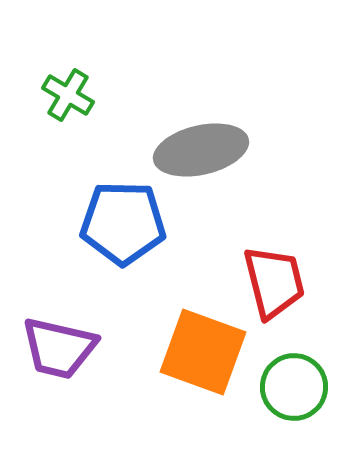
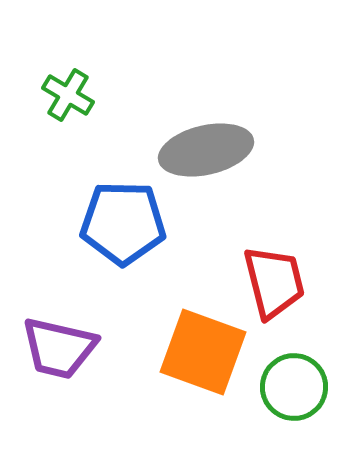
gray ellipse: moved 5 px right
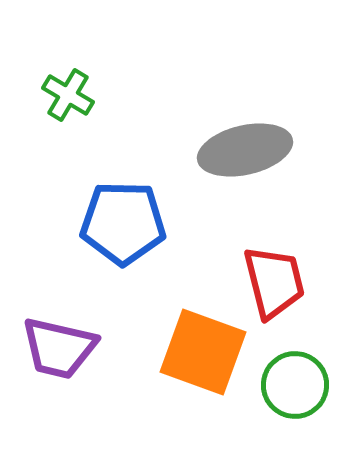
gray ellipse: moved 39 px right
green circle: moved 1 px right, 2 px up
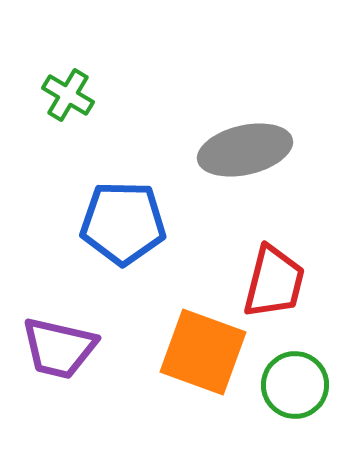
red trapezoid: rotated 28 degrees clockwise
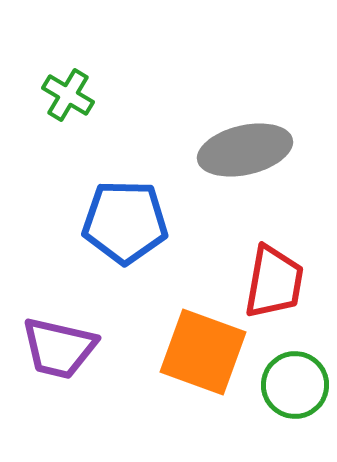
blue pentagon: moved 2 px right, 1 px up
red trapezoid: rotated 4 degrees counterclockwise
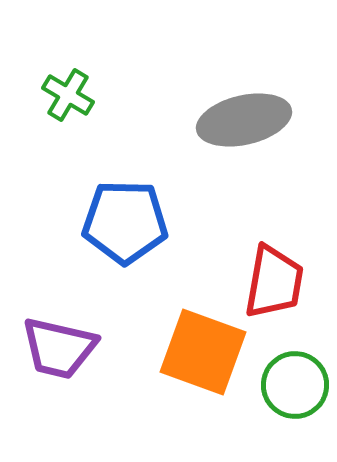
gray ellipse: moved 1 px left, 30 px up
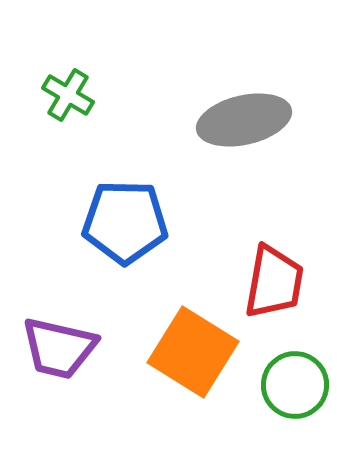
orange square: moved 10 px left; rotated 12 degrees clockwise
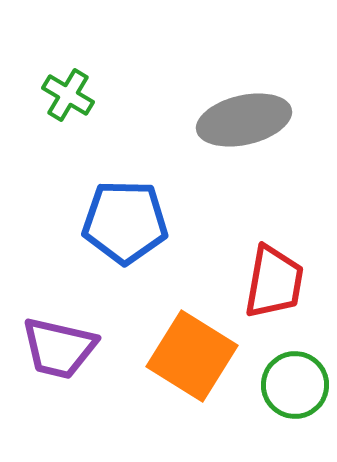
orange square: moved 1 px left, 4 px down
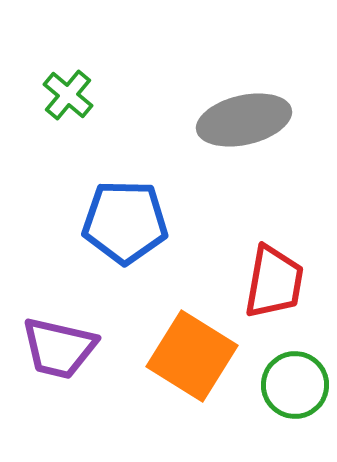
green cross: rotated 9 degrees clockwise
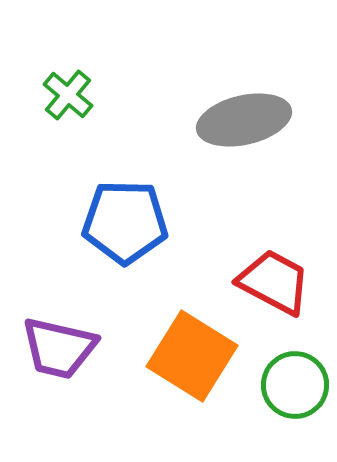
red trapezoid: rotated 72 degrees counterclockwise
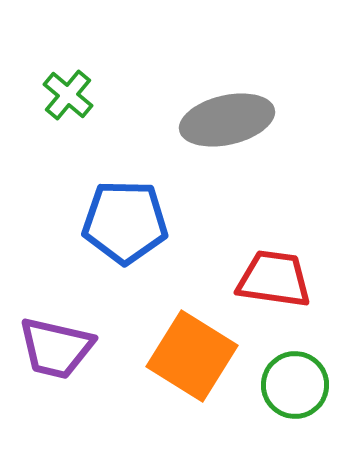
gray ellipse: moved 17 px left
red trapezoid: moved 3 px up; rotated 20 degrees counterclockwise
purple trapezoid: moved 3 px left
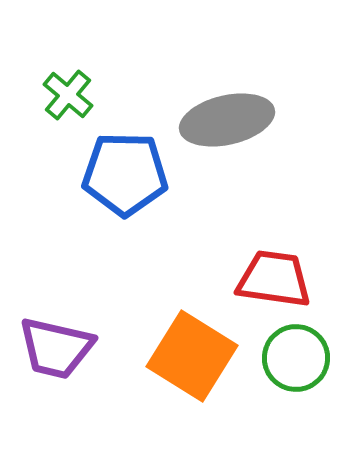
blue pentagon: moved 48 px up
green circle: moved 1 px right, 27 px up
